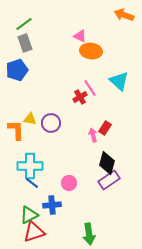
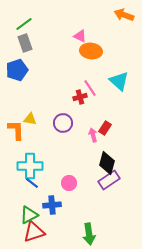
red cross: rotated 16 degrees clockwise
purple circle: moved 12 px right
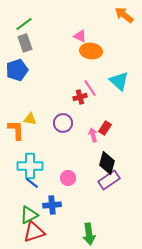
orange arrow: rotated 18 degrees clockwise
pink circle: moved 1 px left, 5 px up
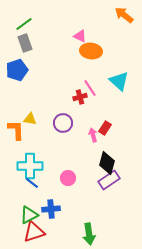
blue cross: moved 1 px left, 4 px down
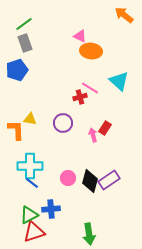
pink line: rotated 24 degrees counterclockwise
black diamond: moved 17 px left, 18 px down
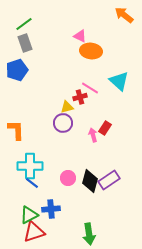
yellow triangle: moved 37 px right, 12 px up; rotated 24 degrees counterclockwise
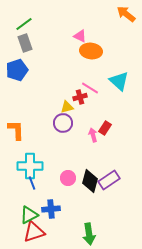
orange arrow: moved 2 px right, 1 px up
blue line: rotated 32 degrees clockwise
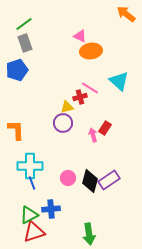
orange ellipse: rotated 15 degrees counterclockwise
